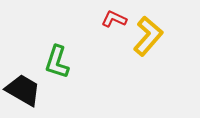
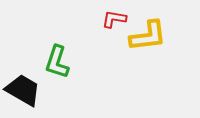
red L-shape: rotated 15 degrees counterclockwise
yellow L-shape: rotated 42 degrees clockwise
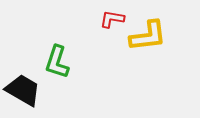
red L-shape: moved 2 px left
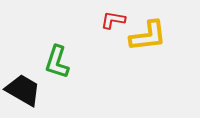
red L-shape: moved 1 px right, 1 px down
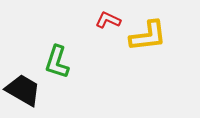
red L-shape: moved 5 px left; rotated 15 degrees clockwise
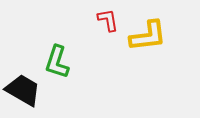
red L-shape: rotated 55 degrees clockwise
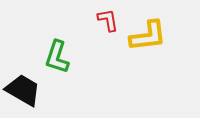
green L-shape: moved 5 px up
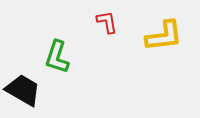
red L-shape: moved 1 px left, 2 px down
yellow L-shape: moved 16 px right
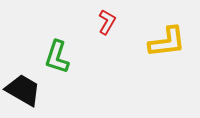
red L-shape: rotated 40 degrees clockwise
yellow L-shape: moved 3 px right, 6 px down
